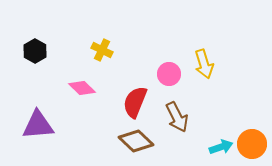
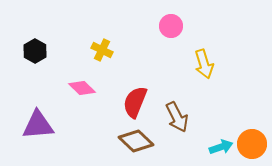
pink circle: moved 2 px right, 48 px up
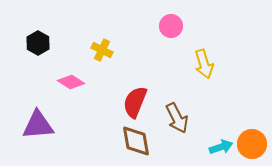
black hexagon: moved 3 px right, 8 px up
pink diamond: moved 11 px left, 6 px up; rotated 12 degrees counterclockwise
brown arrow: moved 1 px down
brown diamond: rotated 36 degrees clockwise
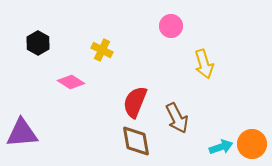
purple triangle: moved 16 px left, 8 px down
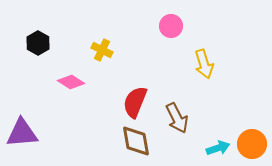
cyan arrow: moved 3 px left, 1 px down
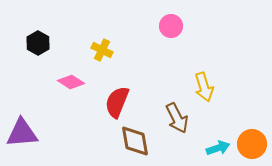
yellow arrow: moved 23 px down
red semicircle: moved 18 px left
brown diamond: moved 1 px left
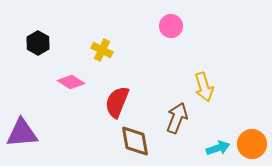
brown arrow: rotated 132 degrees counterclockwise
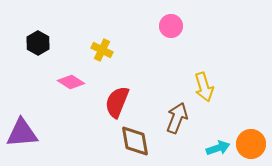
orange circle: moved 1 px left
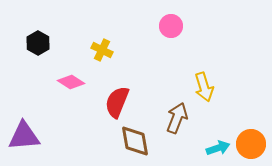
purple triangle: moved 2 px right, 3 px down
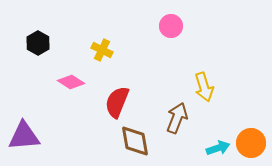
orange circle: moved 1 px up
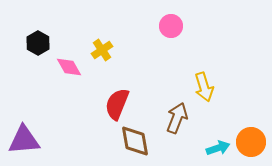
yellow cross: rotated 30 degrees clockwise
pink diamond: moved 2 px left, 15 px up; rotated 28 degrees clockwise
red semicircle: moved 2 px down
purple triangle: moved 4 px down
orange circle: moved 1 px up
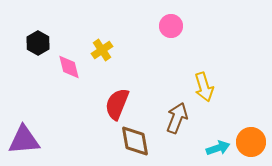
pink diamond: rotated 16 degrees clockwise
